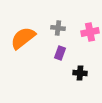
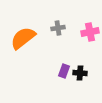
gray cross: rotated 16 degrees counterclockwise
purple rectangle: moved 4 px right, 18 px down
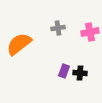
orange semicircle: moved 4 px left, 6 px down
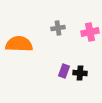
orange semicircle: rotated 40 degrees clockwise
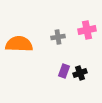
gray cross: moved 9 px down
pink cross: moved 3 px left, 2 px up
black cross: rotated 24 degrees counterclockwise
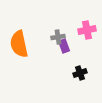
orange semicircle: rotated 104 degrees counterclockwise
purple rectangle: moved 25 px up; rotated 40 degrees counterclockwise
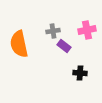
gray cross: moved 5 px left, 6 px up
purple rectangle: rotated 32 degrees counterclockwise
black cross: rotated 24 degrees clockwise
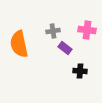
pink cross: rotated 18 degrees clockwise
purple rectangle: moved 1 px right, 2 px down
black cross: moved 2 px up
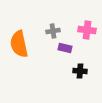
purple rectangle: rotated 24 degrees counterclockwise
